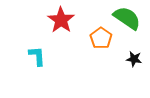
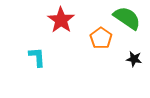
cyan L-shape: moved 1 px down
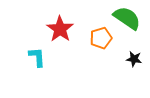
red star: moved 1 px left, 9 px down
orange pentagon: rotated 20 degrees clockwise
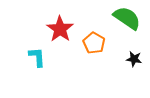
orange pentagon: moved 7 px left, 5 px down; rotated 25 degrees counterclockwise
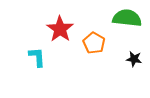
green semicircle: rotated 28 degrees counterclockwise
